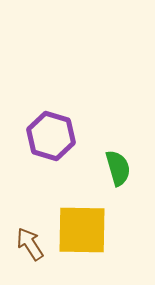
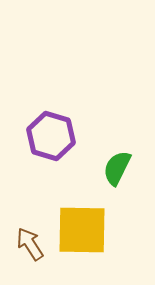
green semicircle: moved 1 px left; rotated 138 degrees counterclockwise
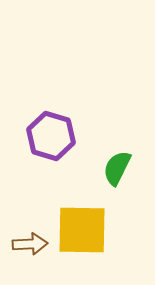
brown arrow: rotated 120 degrees clockwise
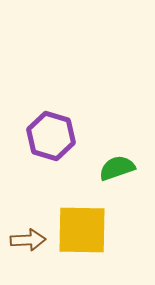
green semicircle: rotated 45 degrees clockwise
brown arrow: moved 2 px left, 4 px up
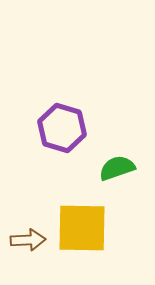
purple hexagon: moved 11 px right, 8 px up
yellow square: moved 2 px up
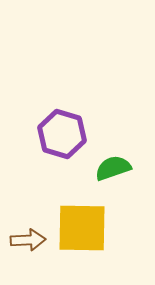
purple hexagon: moved 6 px down
green semicircle: moved 4 px left
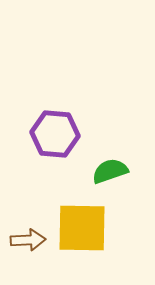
purple hexagon: moved 7 px left; rotated 12 degrees counterclockwise
green semicircle: moved 3 px left, 3 px down
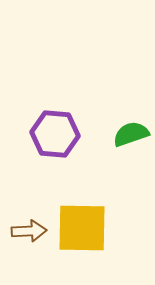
green semicircle: moved 21 px right, 37 px up
brown arrow: moved 1 px right, 9 px up
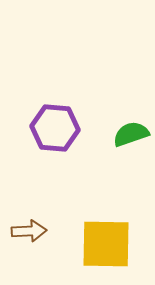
purple hexagon: moved 6 px up
yellow square: moved 24 px right, 16 px down
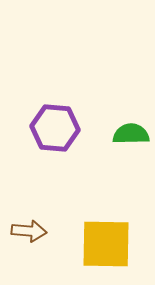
green semicircle: rotated 18 degrees clockwise
brown arrow: rotated 8 degrees clockwise
